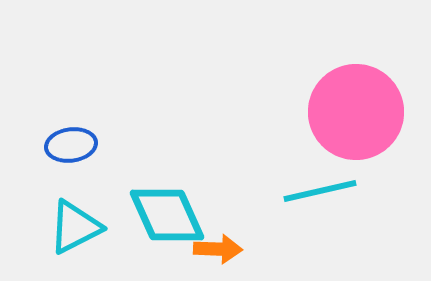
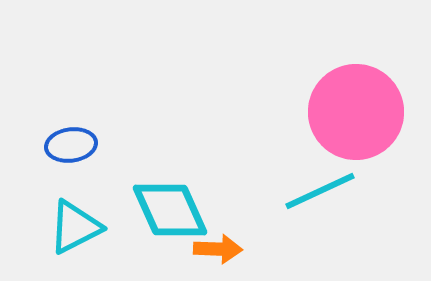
cyan line: rotated 12 degrees counterclockwise
cyan diamond: moved 3 px right, 5 px up
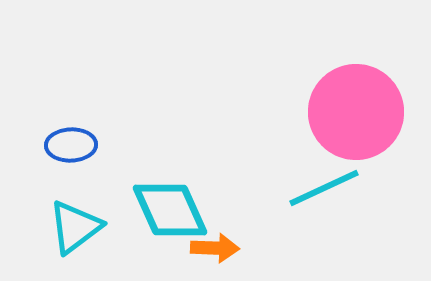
blue ellipse: rotated 6 degrees clockwise
cyan line: moved 4 px right, 3 px up
cyan triangle: rotated 10 degrees counterclockwise
orange arrow: moved 3 px left, 1 px up
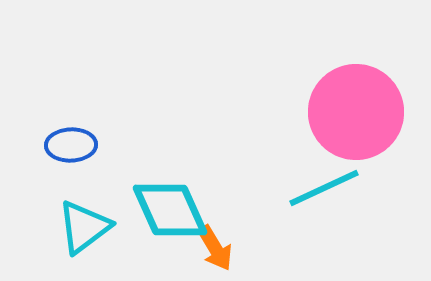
cyan triangle: moved 9 px right
orange arrow: rotated 57 degrees clockwise
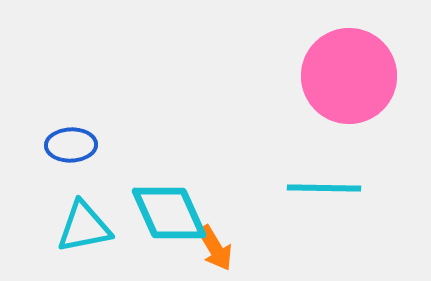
pink circle: moved 7 px left, 36 px up
cyan line: rotated 26 degrees clockwise
cyan diamond: moved 1 px left, 3 px down
cyan triangle: rotated 26 degrees clockwise
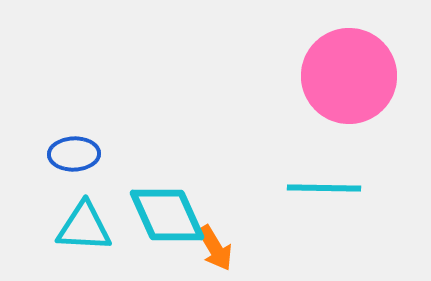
blue ellipse: moved 3 px right, 9 px down
cyan diamond: moved 2 px left, 2 px down
cyan triangle: rotated 14 degrees clockwise
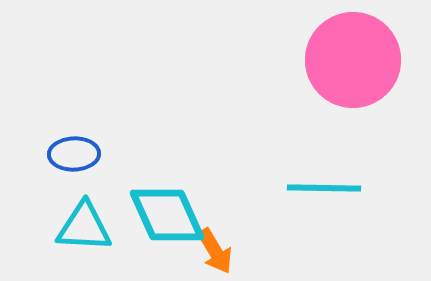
pink circle: moved 4 px right, 16 px up
orange arrow: moved 3 px down
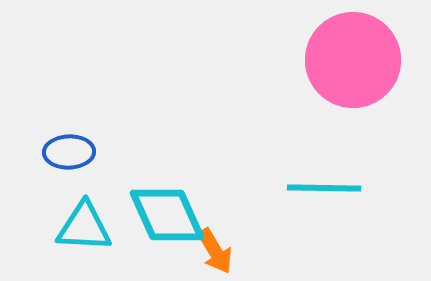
blue ellipse: moved 5 px left, 2 px up
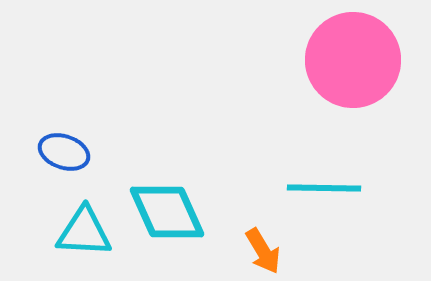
blue ellipse: moved 5 px left; rotated 21 degrees clockwise
cyan diamond: moved 3 px up
cyan triangle: moved 5 px down
orange arrow: moved 48 px right
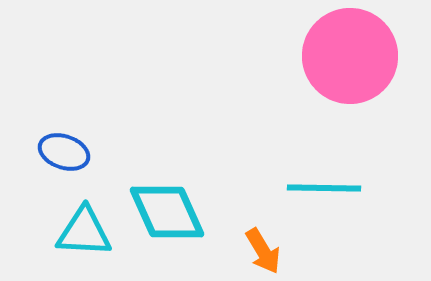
pink circle: moved 3 px left, 4 px up
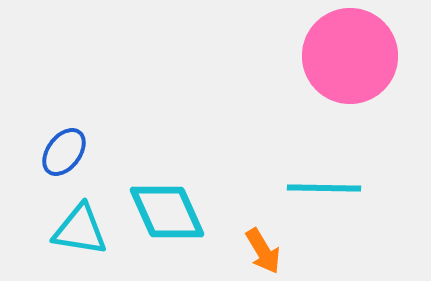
blue ellipse: rotated 72 degrees counterclockwise
cyan triangle: moved 4 px left, 2 px up; rotated 6 degrees clockwise
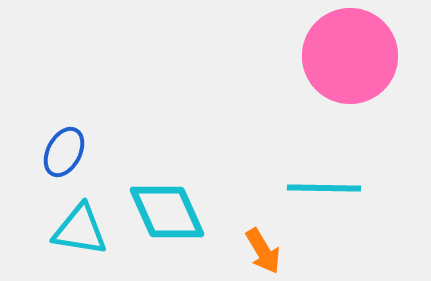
blue ellipse: rotated 9 degrees counterclockwise
